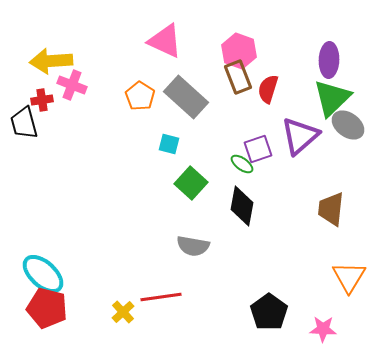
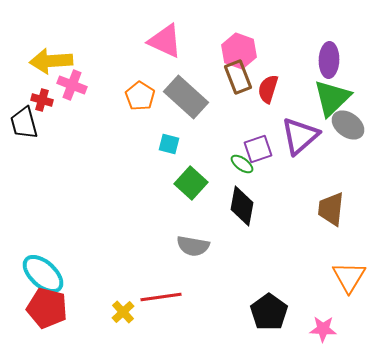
red cross: rotated 25 degrees clockwise
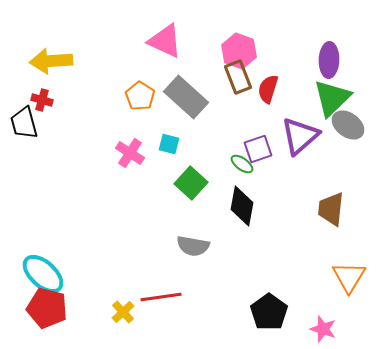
pink cross: moved 58 px right, 68 px down; rotated 12 degrees clockwise
pink star: rotated 16 degrees clockwise
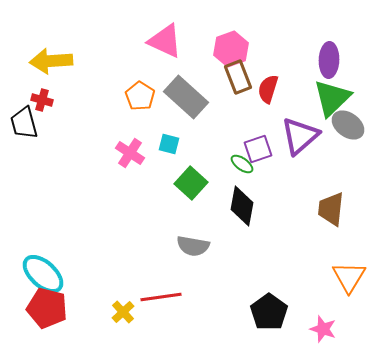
pink hexagon: moved 8 px left, 2 px up; rotated 20 degrees clockwise
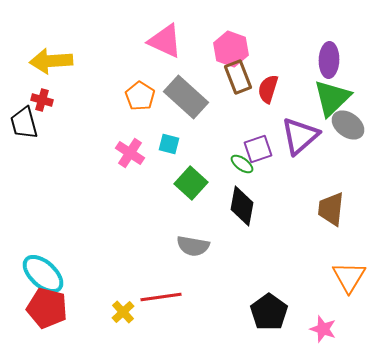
pink hexagon: rotated 20 degrees counterclockwise
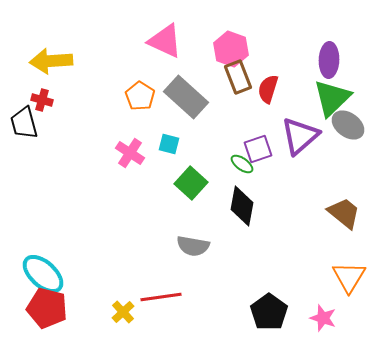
brown trapezoid: moved 13 px right, 4 px down; rotated 123 degrees clockwise
pink star: moved 11 px up
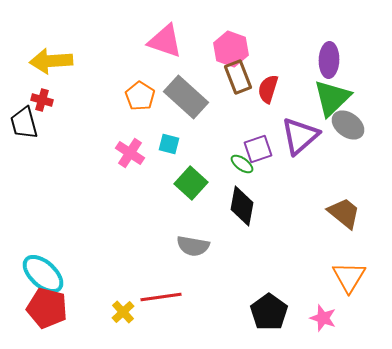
pink triangle: rotated 6 degrees counterclockwise
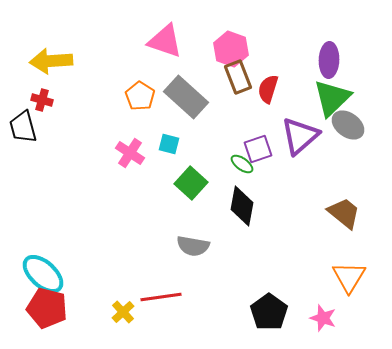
black trapezoid: moved 1 px left, 4 px down
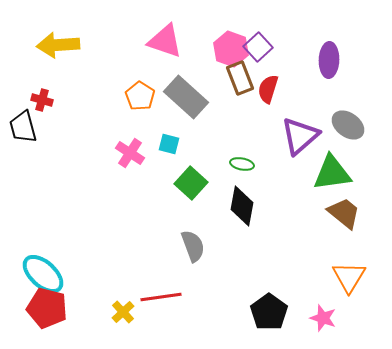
yellow arrow: moved 7 px right, 16 px up
brown rectangle: moved 2 px right, 1 px down
green triangle: moved 75 px down; rotated 36 degrees clockwise
purple square: moved 102 px up; rotated 24 degrees counterclockwise
green ellipse: rotated 25 degrees counterclockwise
gray semicircle: rotated 120 degrees counterclockwise
